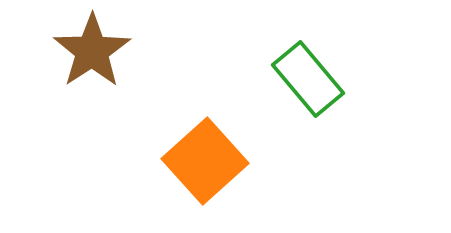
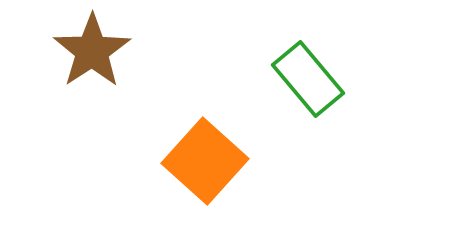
orange square: rotated 6 degrees counterclockwise
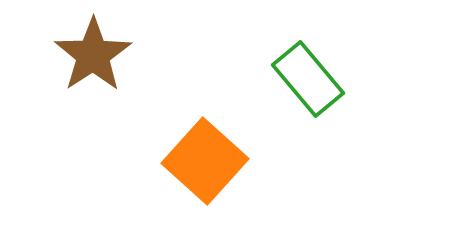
brown star: moved 1 px right, 4 px down
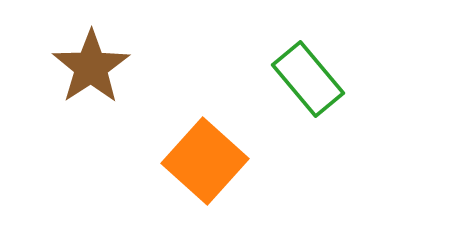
brown star: moved 2 px left, 12 px down
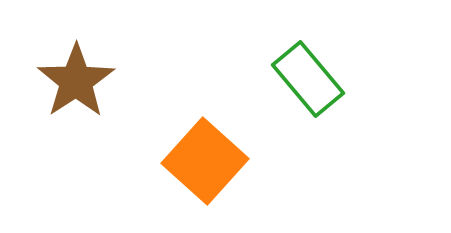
brown star: moved 15 px left, 14 px down
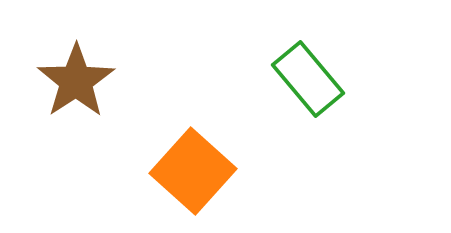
orange square: moved 12 px left, 10 px down
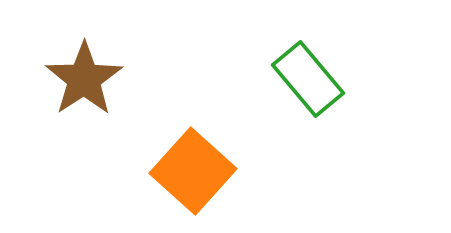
brown star: moved 8 px right, 2 px up
